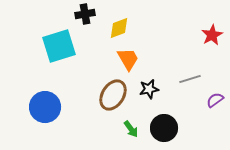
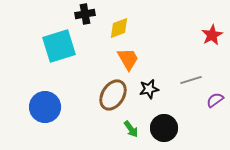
gray line: moved 1 px right, 1 px down
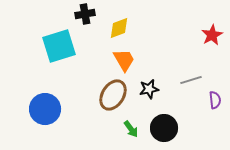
orange trapezoid: moved 4 px left, 1 px down
purple semicircle: rotated 120 degrees clockwise
blue circle: moved 2 px down
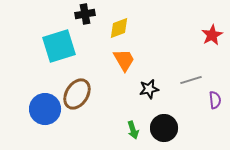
brown ellipse: moved 36 px left, 1 px up
green arrow: moved 2 px right, 1 px down; rotated 18 degrees clockwise
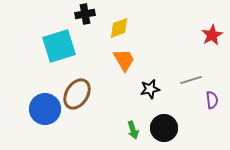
black star: moved 1 px right
purple semicircle: moved 3 px left
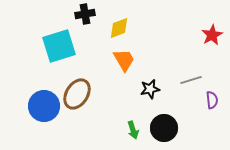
blue circle: moved 1 px left, 3 px up
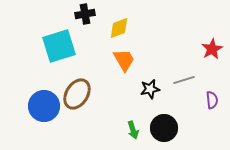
red star: moved 14 px down
gray line: moved 7 px left
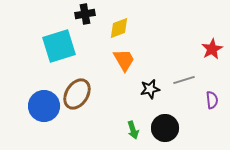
black circle: moved 1 px right
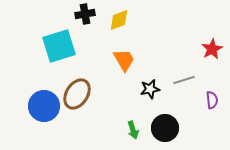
yellow diamond: moved 8 px up
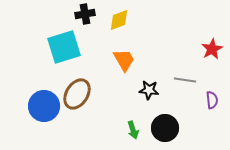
cyan square: moved 5 px right, 1 px down
gray line: moved 1 px right; rotated 25 degrees clockwise
black star: moved 1 px left, 1 px down; rotated 18 degrees clockwise
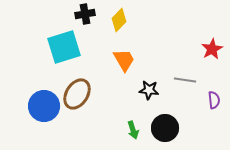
yellow diamond: rotated 25 degrees counterclockwise
purple semicircle: moved 2 px right
